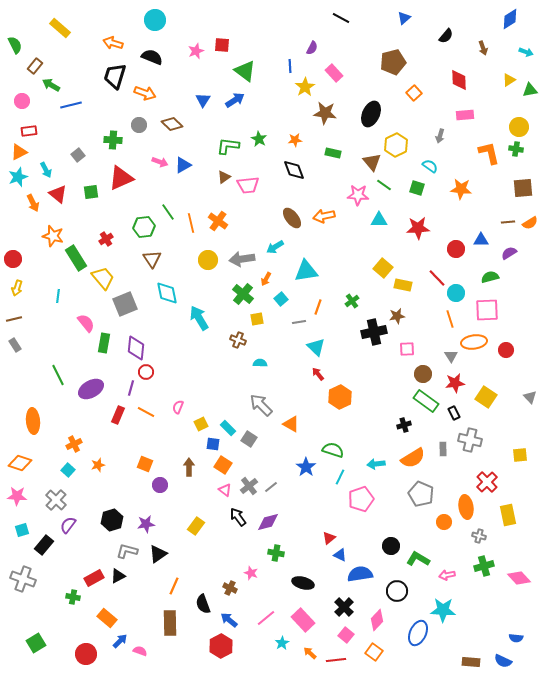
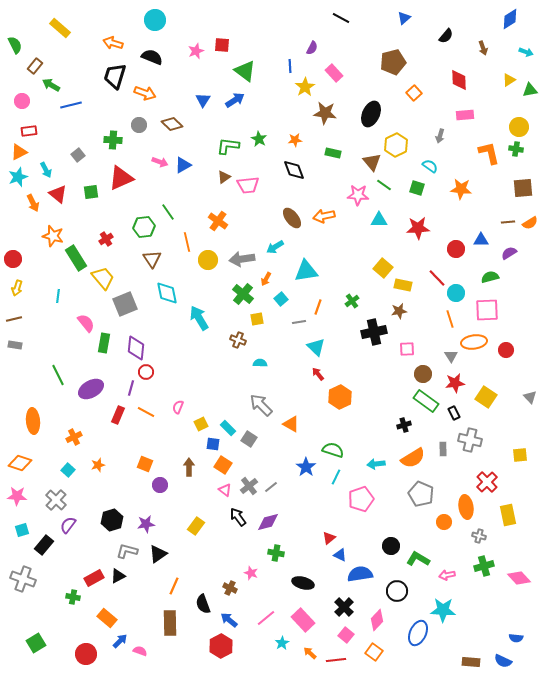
orange line at (191, 223): moved 4 px left, 19 px down
brown star at (397, 316): moved 2 px right, 5 px up
gray rectangle at (15, 345): rotated 48 degrees counterclockwise
orange cross at (74, 444): moved 7 px up
cyan line at (340, 477): moved 4 px left
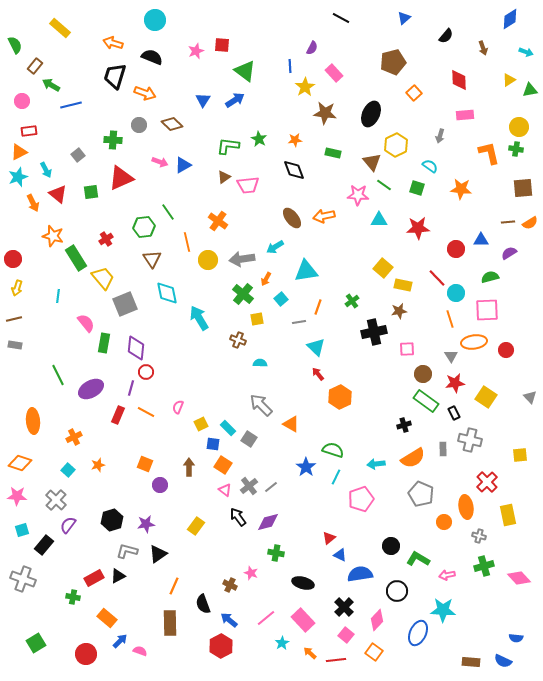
brown cross at (230, 588): moved 3 px up
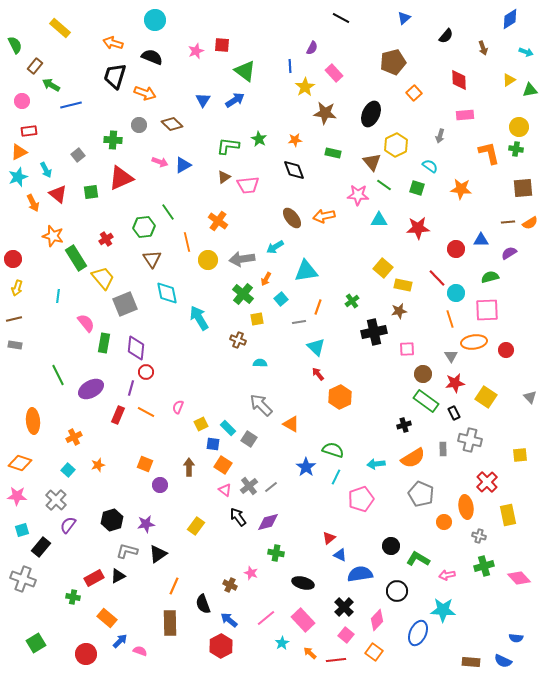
black rectangle at (44, 545): moved 3 px left, 2 px down
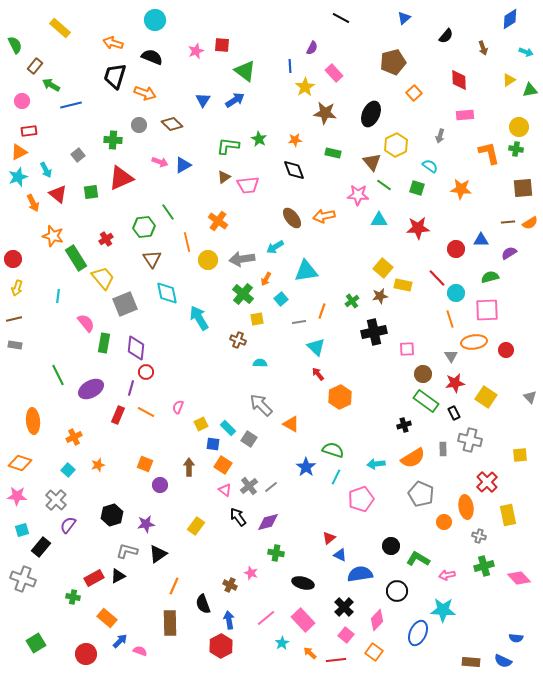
orange line at (318, 307): moved 4 px right, 4 px down
brown star at (399, 311): moved 19 px left, 15 px up
black hexagon at (112, 520): moved 5 px up
blue arrow at (229, 620): rotated 42 degrees clockwise
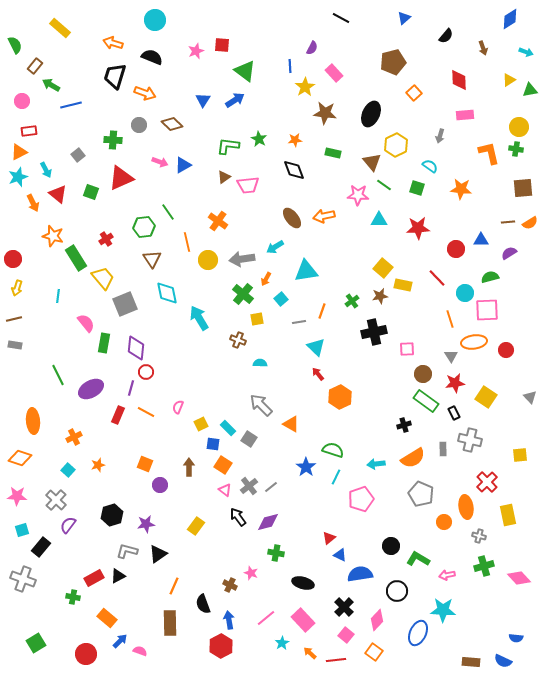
green square at (91, 192): rotated 28 degrees clockwise
cyan circle at (456, 293): moved 9 px right
orange diamond at (20, 463): moved 5 px up
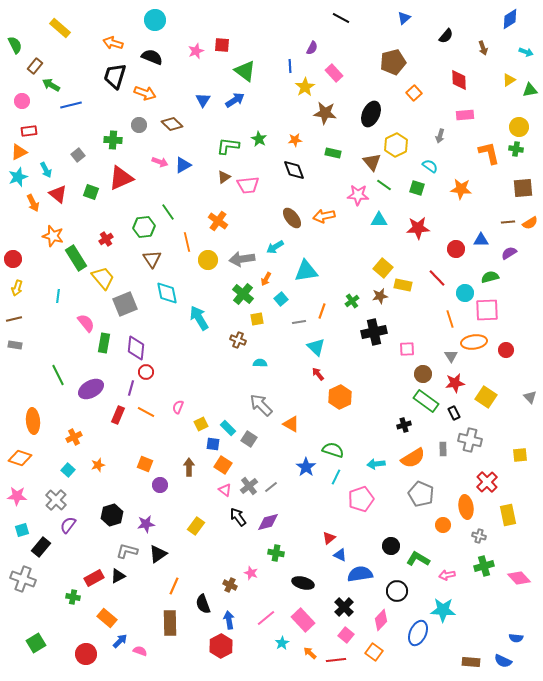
orange circle at (444, 522): moved 1 px left, 3 px down
pink diamond at (377, 620): moved 4 px right
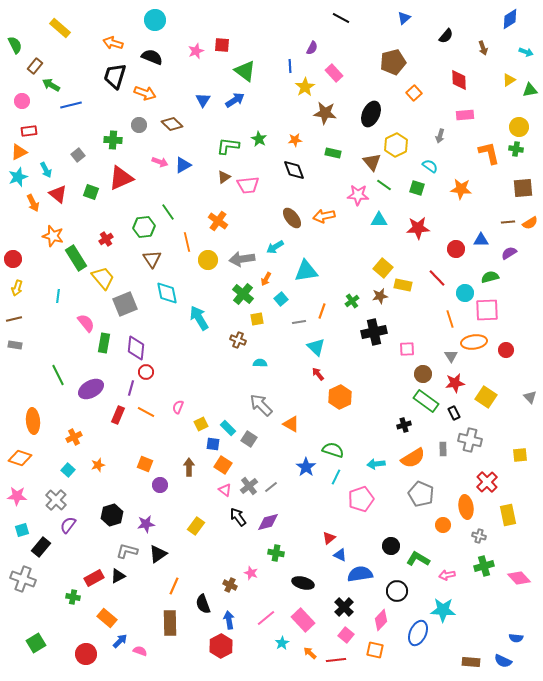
orange square at (374, 652): moved 1 px right, 2 px up; rotated 24 degrees counterclockwise
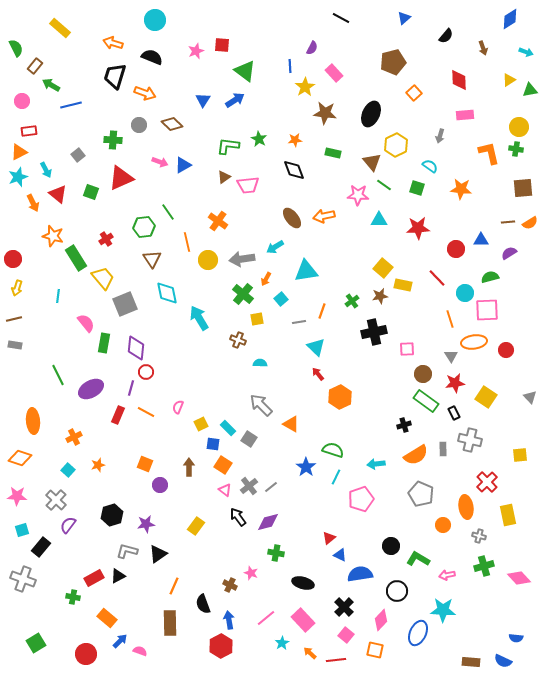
green semicircle at (15, 45): moved 1 px right, 3 px down
orange semicircle at (413, 458): moved 3 px right, 3 px up
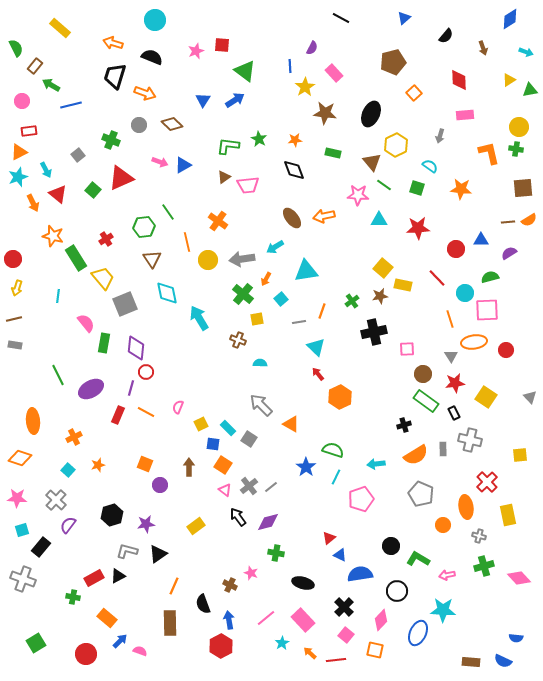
green cross at (113, 140): moved 2 px left; rotated 18 degrees clockwise
green square at (91, 192): moved 2 px right, 2 px up; rotated 21 degrees clockwise
orange semicircle at (530, 223): moved 1 px left, 3 px up
pink star at (17, 496): moved 2 px down
yellow rectangle at (196, 526): rotated 18 degrees clockwise
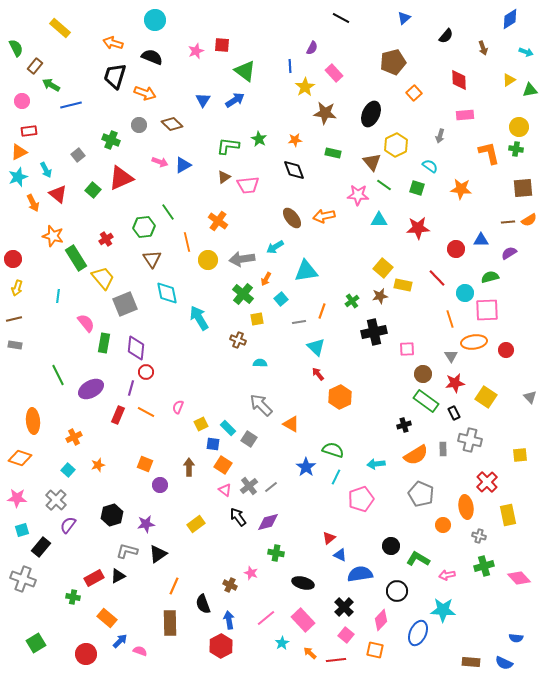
yellow rectangle at (196, 526): moved 2 px up
blue semicircle at (503, 661): moved 1 px right, 2 px down
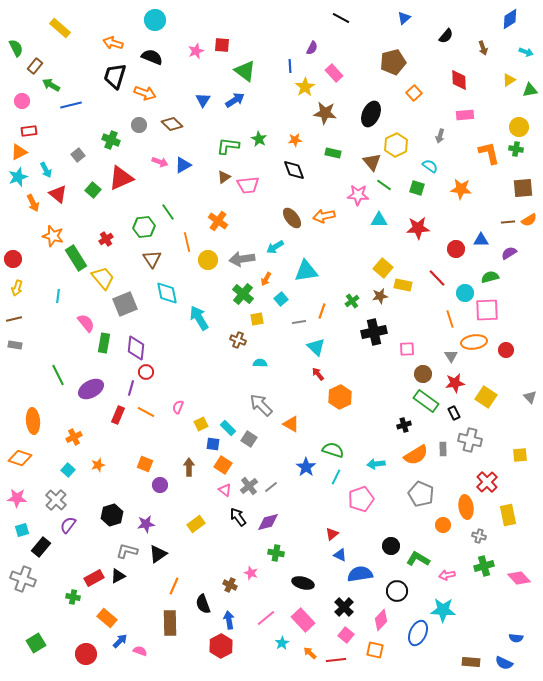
red triangle at (329, 538): moved 3 px right, 4 px up
